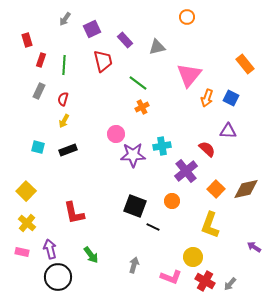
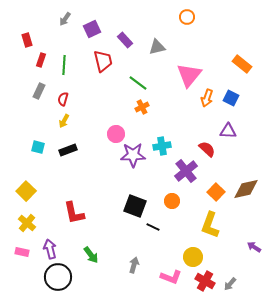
orange rectangle at (245, 64): moved 3 px left; rotated 12 degrees counterclockwise
orange square at (216, 189): moved 3 px down
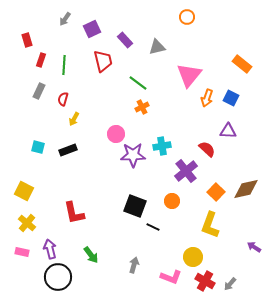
yellow arrow at (64, 121): moved 10 px right, 2 px up
yellow square at (26, 191): moved 2 px left; rotated 18 degrees counterclockwise
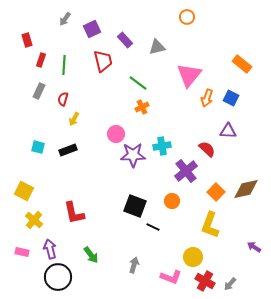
yellow cross at (27, 223): moved 7 px right, 3 px up
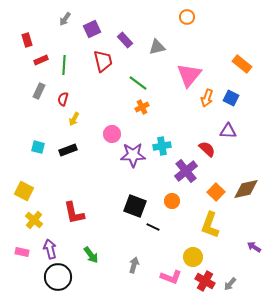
red rectangle at (41, 60): rotated 48 degrees clockwise
pink circle at (116, 134): moved 4 px left
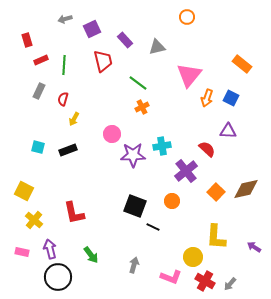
gray arrow at (65, 19): rotated 40 degrees clockwise
yellow L-shape at (210, 225): moved 6 px right, 12 px down; rotated 16 degrees counterclockwise
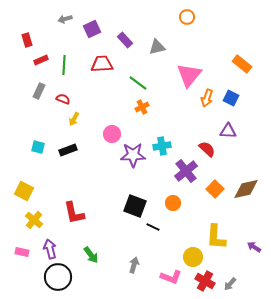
red trapezoid at (103, 61): moved 1 px left, 3 px down; rotated 80 degrees counterclockwise
red semicircle at (63, 99): rotated 96 degrees clockwise
orange square at (216, 192): moved 1 px left, 3 px up
orange circle at (172, 201): moved 1 px right, 2 px down
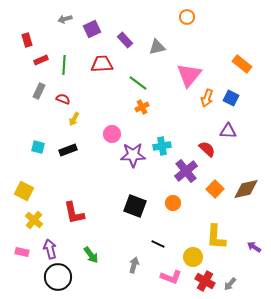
black line at (153, 227): moved 5 px right, 17 px down
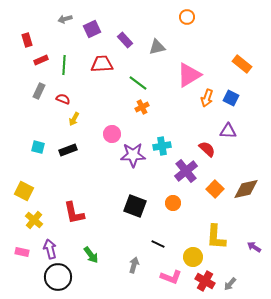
pink triangle at (189, 75): rotated 20 degrees clockwise
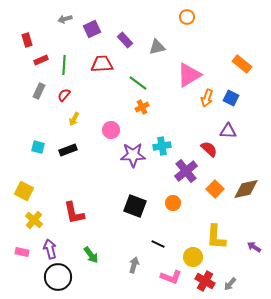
red semicircle at (63, 99): moved 1 px right, 4 px up; rotated 72 degrees counterclockwise
pink circle at (112, 134): moved 1 px left, 4 px up
red semicircle at (207, 149): moved 2 px right
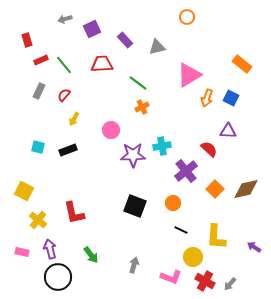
green line at (64, 65): rotated 42 degrees counterclockwise
yellow cross at (34, 220): moved 4 px right
black line at (158, 244): moved 23 px right, 14 px up
